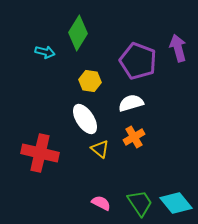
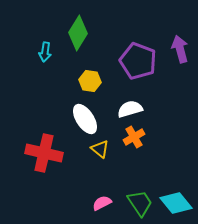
purple arrow: moved 2 px right, 1 px down
cyan arrow: rotated 84 degrees clockwise
white semicircle: moved 1 px left, 6 px down
red cross: moved 4 px right
pink semicircle: moved 1 px right; rotated 54 degrees counterclockwise
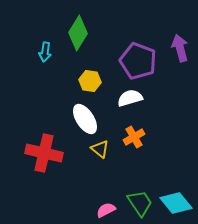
purple arrow: moved 1 px up
white semicircle: moved 11 px up
pink semicircle: moved 4 px right, 7 px down
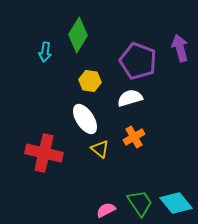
green diamond: moved 2 px down
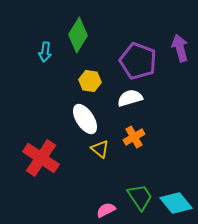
red cross: moved 3 px left, 5 px down; rotated 21 degrees clockwise
green trapezoid: moved 6 px up
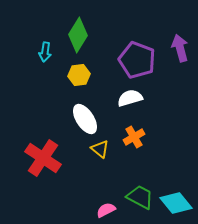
purple pentagon: moved 1 px left, 1 px up
yellow hexagon: moved 11 px left, 6 px up; rotated 15 degrees counterclockwise
red cross: moved 2 px right
green trapezoid: rotated 28 degrees counterclockwise
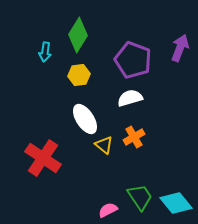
purple arrow: rotated 36 degrees clockwise
purple pentagon: moved 4 px left
yellow triangle: moved 4 px right, 4 px up
green trapezoid: rotated 28 degrees clockwise
pink semicircle: moved 2 px right
